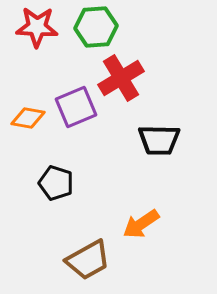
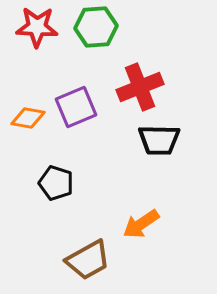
red cross: moved 19 px right, 9 px down; rotated 9 degrees clockwise
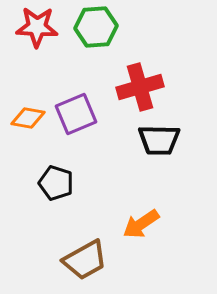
red cross: rotated 6 degrees clockwise
purple square: moved 7 px down
brown trapezoid: moved 3 px left
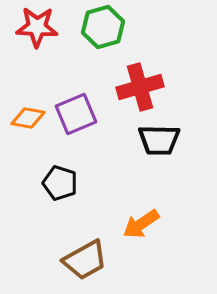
green hexagon: moved 7 px right; rotated 12 degrees counterclockwise
black pentagon: moved 4 px right
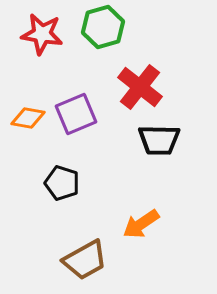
red star: moved 5 px right, 7 px down; rotated 6 degrees clockwise
red cross: rotated 36 degrees counterclockwise
black pentagon: moved 2 px right
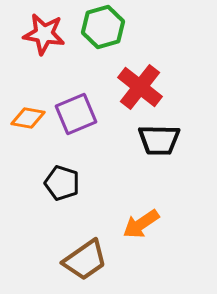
red star: moved 2 px right
brown trapezoid: rotated 6 degrees counterclockwise
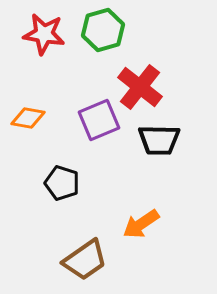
green hexagon: moved 3 px down
purple square: moved 23 px right, 6 px down
